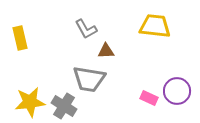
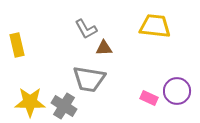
yellow rectangle: moved 3 px left, 7 px down
brown triangle: moved 2 px left, 3 px up
yellow star: rotated 8 degrees clockwise
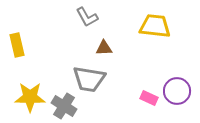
gray L-shape: moved 1 px right, 12 px up
yellow star: moved 5 px up
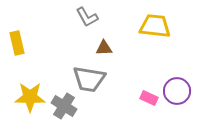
yellow rectangle: moved 2 px up
